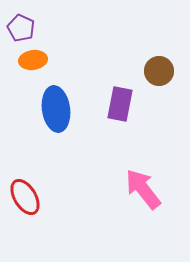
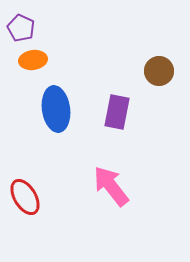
purple rectangle: moved 3 px left, 8 px down
pink arrow: moved 32 px left, 3 px up
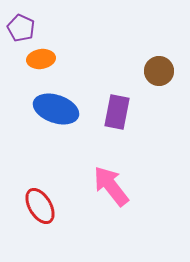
orange ellipse: moved 8 px right, 1 px up
blue ellipse: rotated 63 degrees counterclockwise
red ellipse: moved 15 px right, 9 px down
